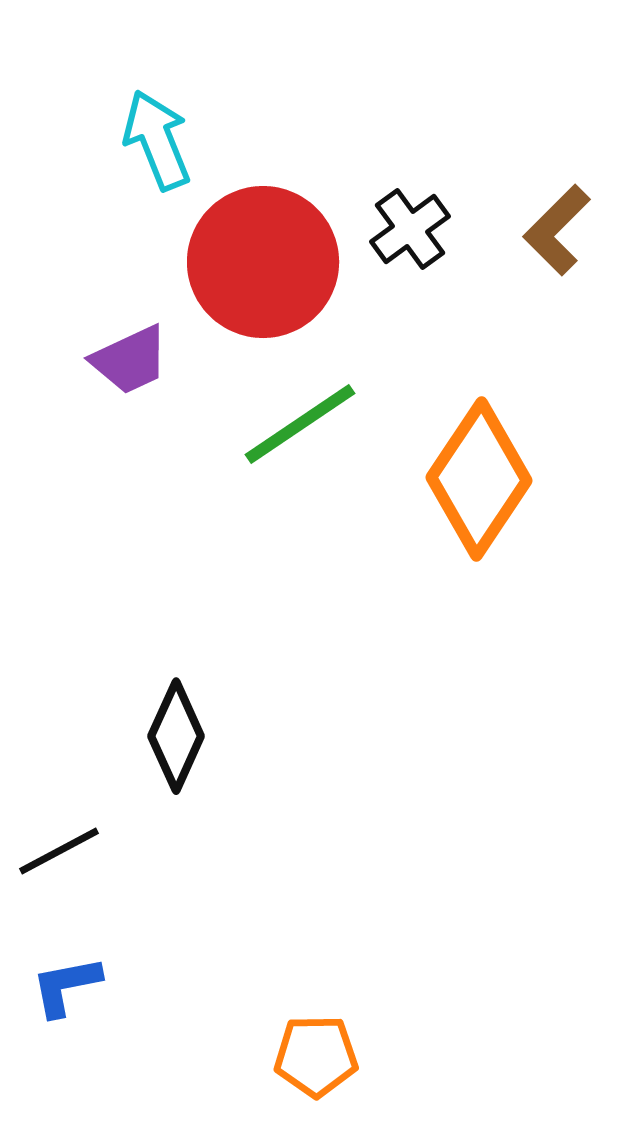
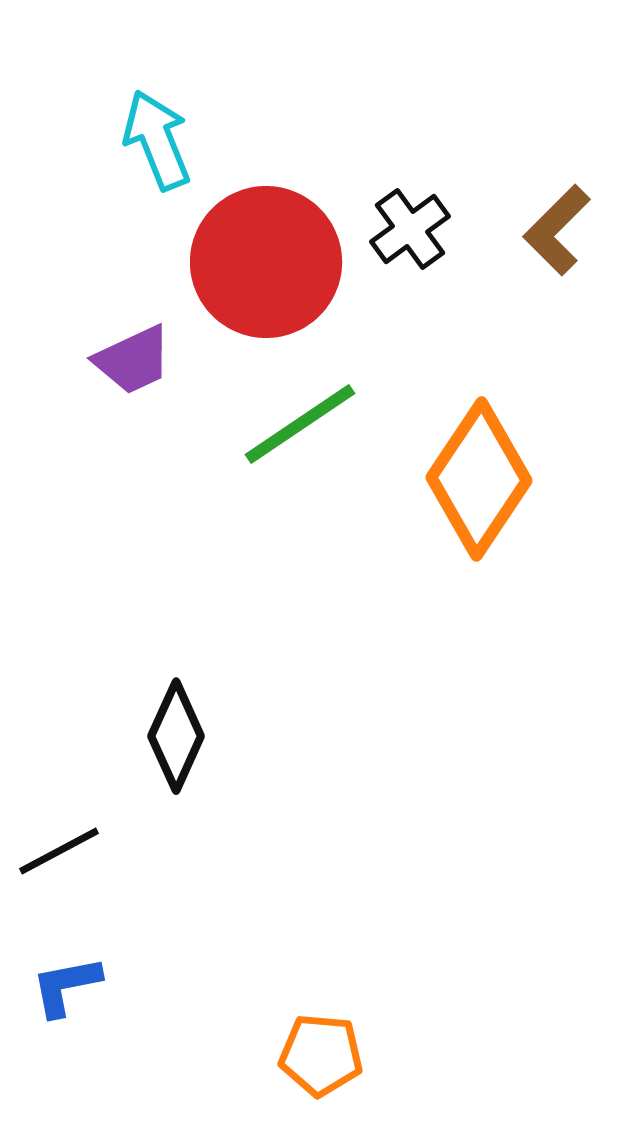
red circle: moved 3 px right
purple trapezoid: moved 3 px right
orange pentagon: moved 5 px right, 1 px up; rotated 6 degrees clockwise
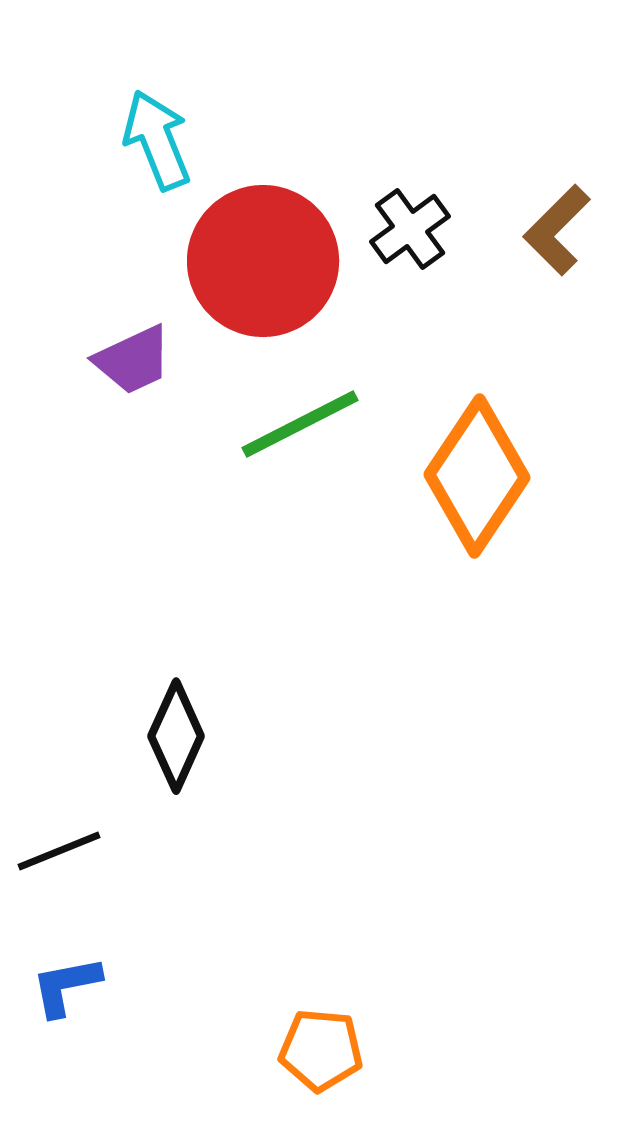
red circle: moved 3 px left, 1 px up
green line: rotated 7 degrees clockwise
orange diamond: moved 2 px left, 3 px up
black line: rotated 6 degrees clockwise
orange pentagon: moved 5 px up
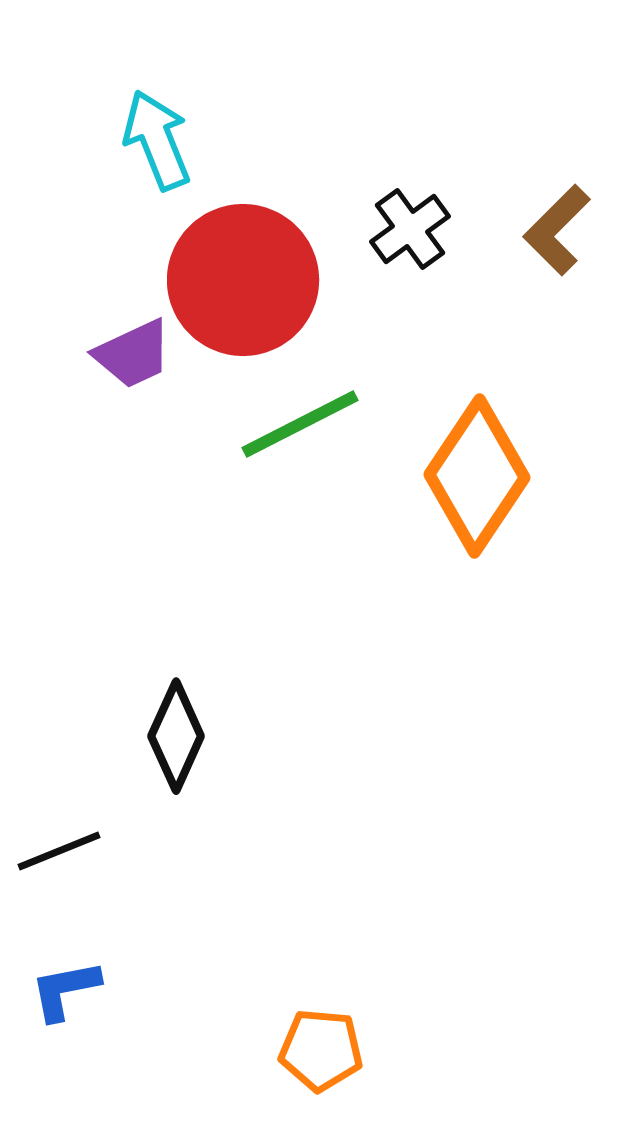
red circle: moved 20 px left, 19 px down
purple trapezoid: moved 6 px up
blue L-shape: moved 1 px left, 4 px down
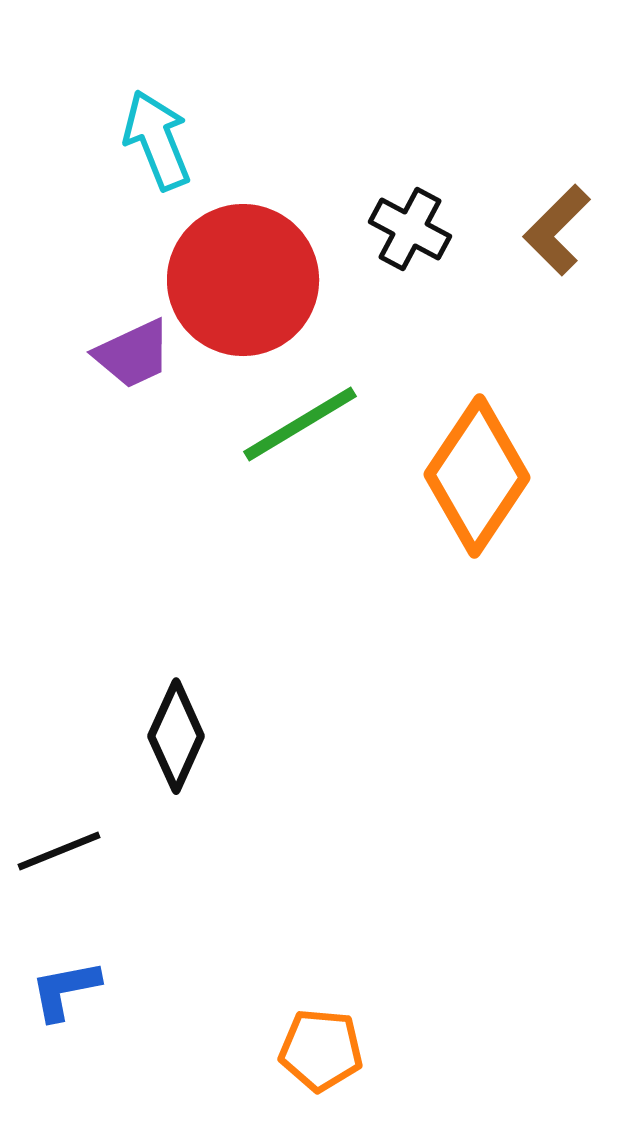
black cross: rotated 26 degrees counterclockwise
green line: rotated 4 degrees counterclockwise
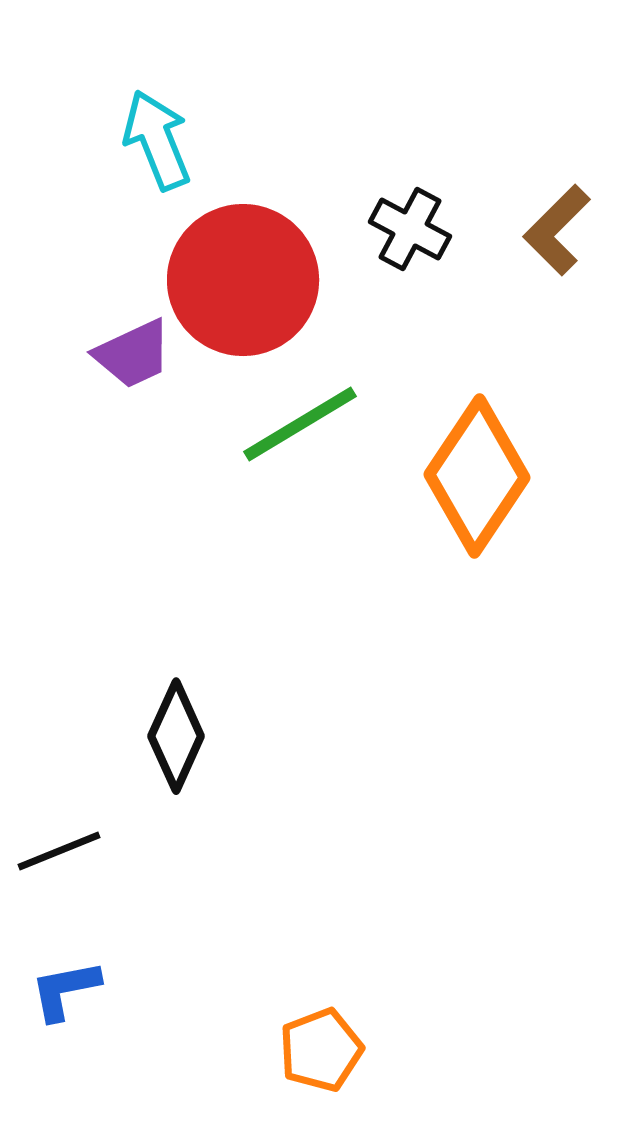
orange pentagon: rotated 26 degrees counterclockwise
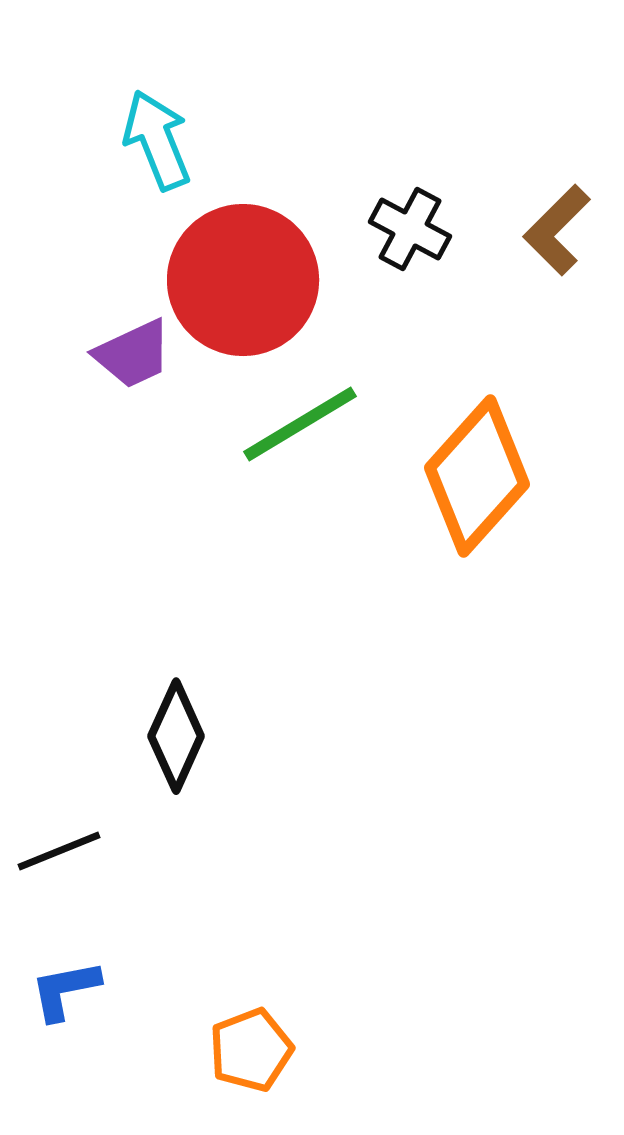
orange diamond: rotated 8 degrees clockwise
orange pentagon: moved 70 px left
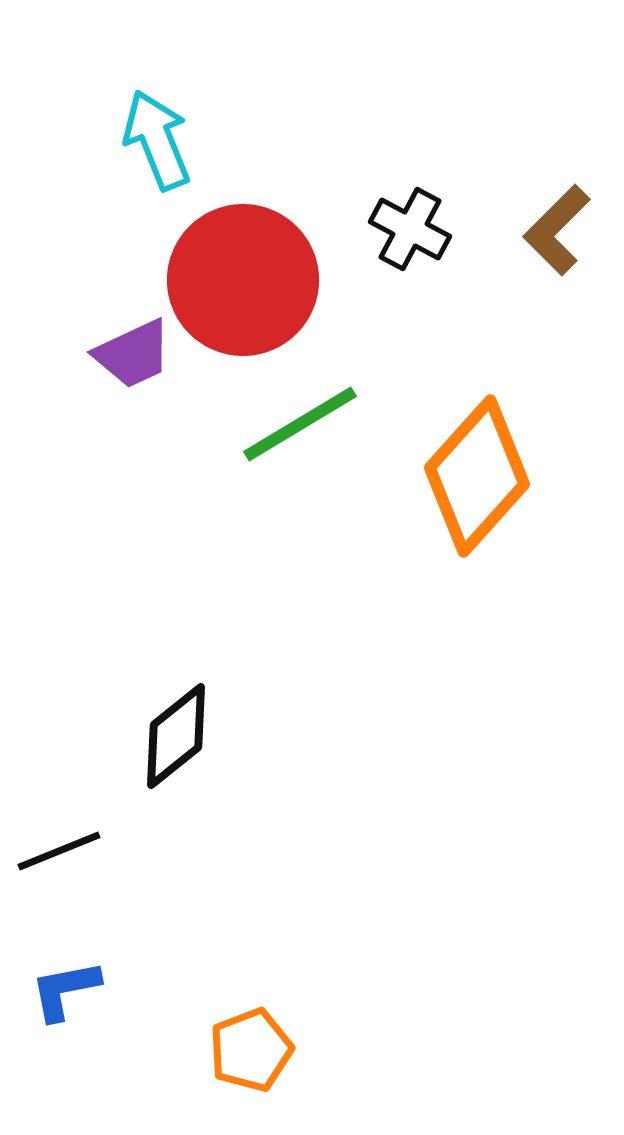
black diamond: rotated 27 degrees clockwise
